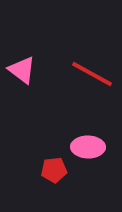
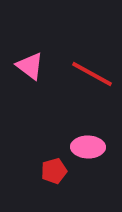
pink triangle: moved 8 px right, 4 px up
red pentagon: moved 1 px down; rotated 10 degrees counterclockwise
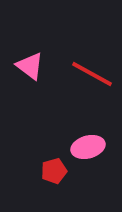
pink ellipse: rotated 16 degrees counterclockwise
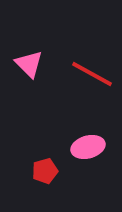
pink triangle: moved 1 px left, 2 px up; rotated 8 degrees clockwise
red pentagon: moved 9 px left
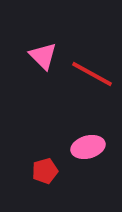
pink triangle: moved 14 px right, 8 px up
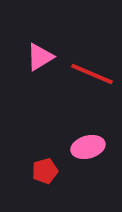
pink triangle: moved 3 px left, 1 px down; rotated 44 degrees clockwise
red line: rotated 6 degrees counterclockwise
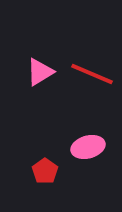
pink triangle: moved 15 px down
red pentagon: rotated 20 degrees counterclockwise
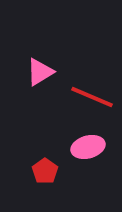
red line: moved 23 px down
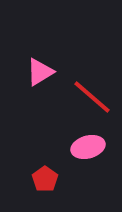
red line: rotated 18 degrees clockwise
red pentagon: moved 8 px down
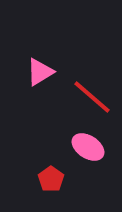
pink ellipse: rotated 48 degrees clockwise
red pentagon: moved 6 px right
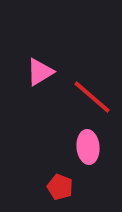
pink ellipse: rotated 52 degrees clockwise
red pentagon: moved 9 px right, 8 px down; rotated 15 degrees counterclockwise
